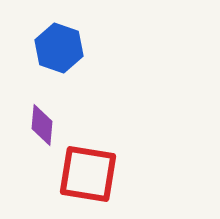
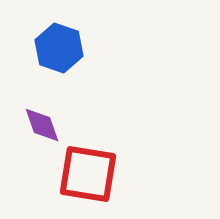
purple diamond: rotated 24 degrees counterclockwise
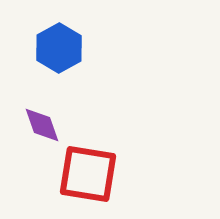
blue hexagon: rotated 12 degrees clockwise
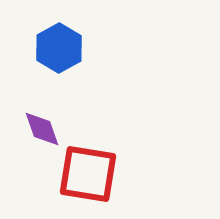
purple diamond: moved 4 px down
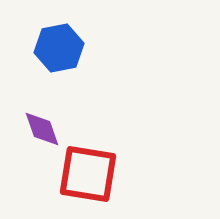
blue hexagon: rotated 18 degrees clockwise
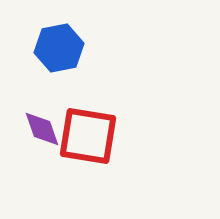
red square: moved 38 px up
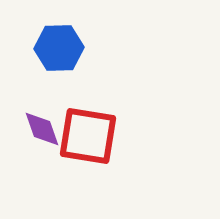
blue hexagon: rotated 9 degrees clockwise
